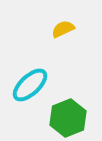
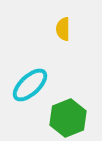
yellow semicircle: rotated 65 degrees counterclockwise
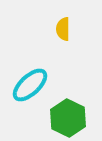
green hexagon: rotated 12 degrees counterclockwise
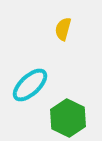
yellow semicircle: rotated 15 degrees clockwise
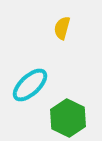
yellow semicircle: moved 1 px left, 1 px up
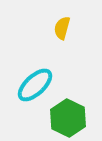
cyan ellipse: moved 5 px right
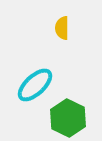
yellow semicircle: rotated 15 degrees counterclockwise
